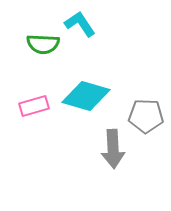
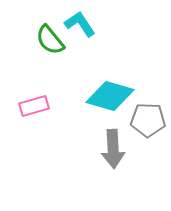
green semicircle: moved 7 px right, 4 px up; rotated 48 degrees clockwise
cyan diamond: moved 24 px right
gray pentagon: moved 2 px right, 4 px down
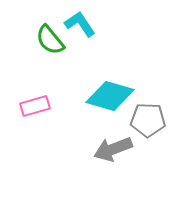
pink rectangle: moved 1 px right
gray arrow: rotated 72 degrees clockwise
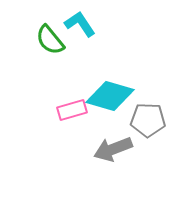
pink rectangle: moved 37 px right, 4 px down
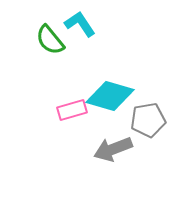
gray pentagon: rotated 12 degrees counterclockwise
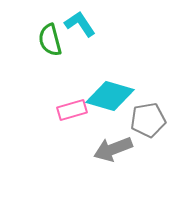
green semicircle: rotated 24 degrees clockwise
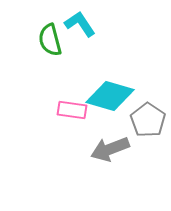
pink rectangle: rotated 24 degrees clockwise
gray pentagon: rotated 28 degrees counterclockwise
gray arrow: moved 3 px left
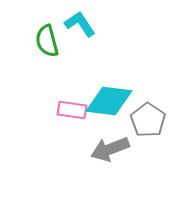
green semicircle: moved 3 px left, 1 px down
cyan diamond: moved 1 px left, 5 px down; rotated 9 degrees counterclockwise
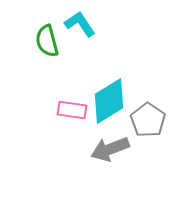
cyan diamond: rotated 39 degrees counterclockwise
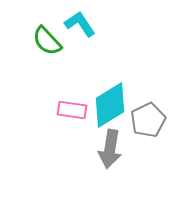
green semicircle: rotated 28 degrees counterclockwise
cyan diamond: moved 1 px right, 4 px down
gray pentagon: rotated 12 degrees clockwise
gray arrow: rotated 60 degrees counterclockwise
